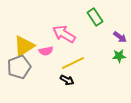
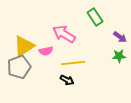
yellow line: rotated 20 degrees clockwise
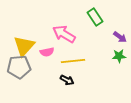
yellow triangle: rotated 15 degrees counterclockwise
pink semicircle: moved 1 px right, 1 px down
yellow line: moved 2 px up
gray pentagon: rotated 15 degrees clockwise
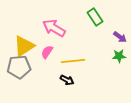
pink arrow: moved 10 px left, 6 px up
yellow triangle: rotated 15 degrees clockwise
pink semicircle: rotated 136 degrees clockwise
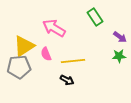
pink semicircle: moved 1 px left, 2 px down; rotated 56 degrees counterclockwise
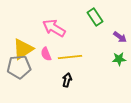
yellow triangle: moved 1 px left, 3 px down
green star: moved 3 px down
yellow line: moved 3 px left, 4 px up
black arrow: rotated 104 degrees counterclockwise
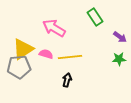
pink semicircle: rotated 128 degrees clockwise
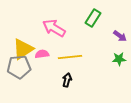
green rectangle: moved 2 px left, 1 px down; rotated 66 degrees clockwise
purple arrow: moved 1 px up
pink semicircle: moved 4 px left; rotated 24 degrees counterclockwise
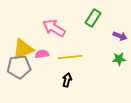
purple arrow: rotated 16 degrees counterclockwise
yellow triangle: rotated 10 degrees clockwise
